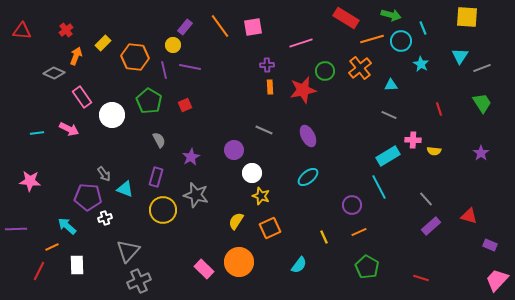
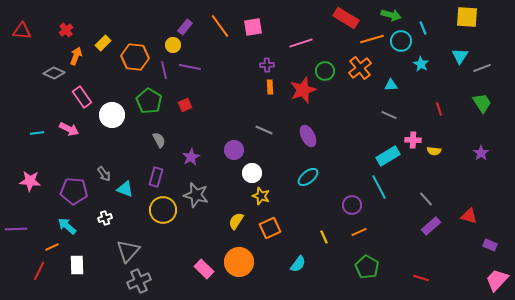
red star at (303, 90): rotated 8 degrees counterclockwise
purple pentagon at (88, 197): moved 14 px left, 6 px up
cyan semicircle at (299, 265): moved 1 px left, 1 px up
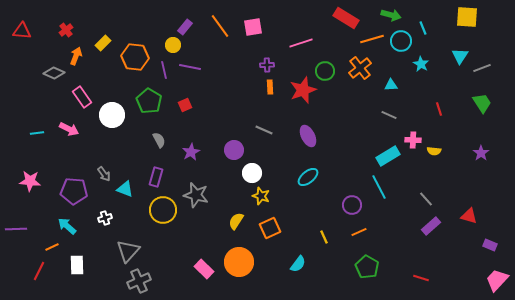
purple star at (191, 157): moved 5 px up
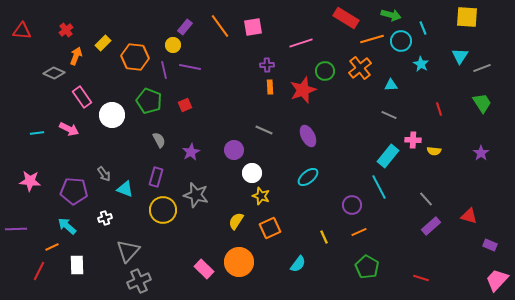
green pentagon at (149, 101): rotated 10 degrees counterclockwise
cyan rectangle at (388, 156): rotated 20 degrees counterclockwise
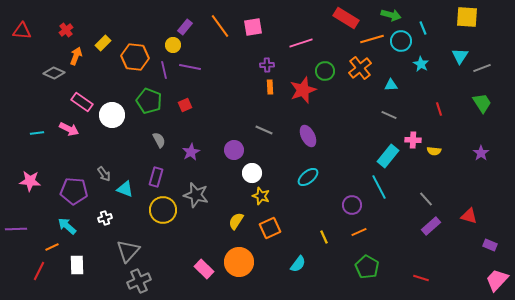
pink rectangle at (82, 97): moved 5 px down; rotated 20 degrees counterclockwise
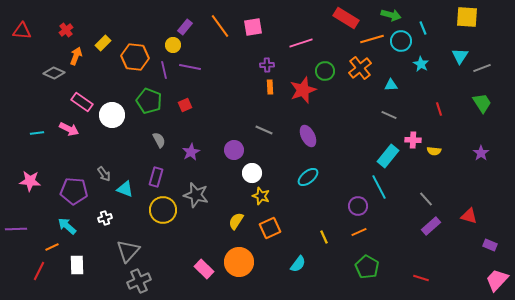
purple circle at (352, 205): moved 6 px right, 1 px down
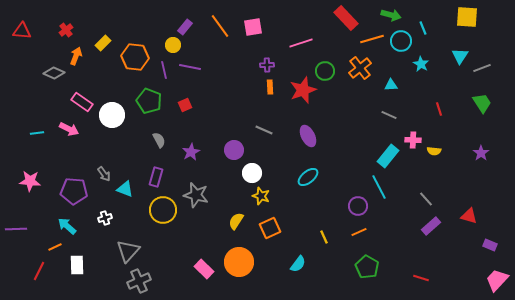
red rectangle at (346, 18): rotated 15 degrees clockwise
orange line at (52, 247): moved 3 px right
